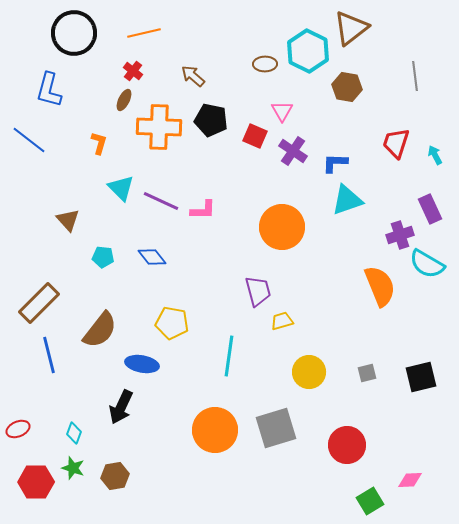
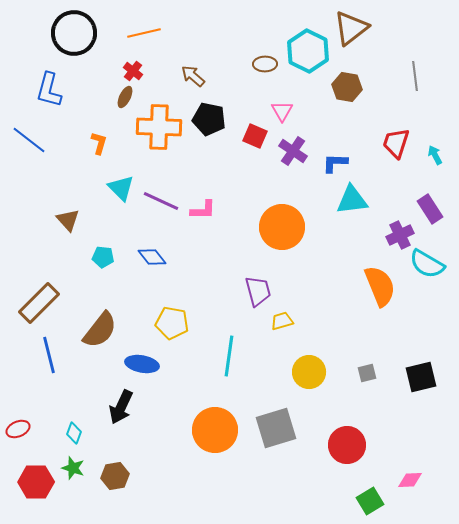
brown ellipse at (124, 100): moved 1 px right, 3 px up
black pentagon at (211, 120): moved 2 px left, 1 px up
cyan triangle at (347, 200): moved 5 px right; rotated 12 degrees clockwise
purple rectangle at (430, 209): rotated 8 degrees counterclockwise
purple cross at (400, 235): rotated 8 degrees counterclockwise
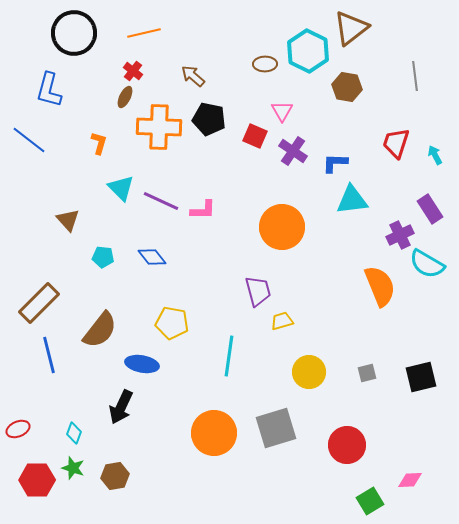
orange circle at (215, 430): moved 1 px left, 3 px down
red hexagon at (36, 482): moved 1 px right, 2 px up
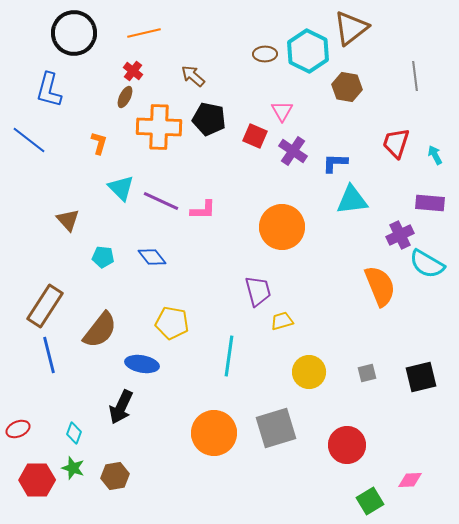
brown ellipse at (265, 64): moved 10 px up
purple rectangle at (430, 209): moved 6 px up; rotated 52 degrees counterclockwise
brown rectangle at (39, 303): moved 6 px right, 3 px down; rotated 12 degrees counterclockwise
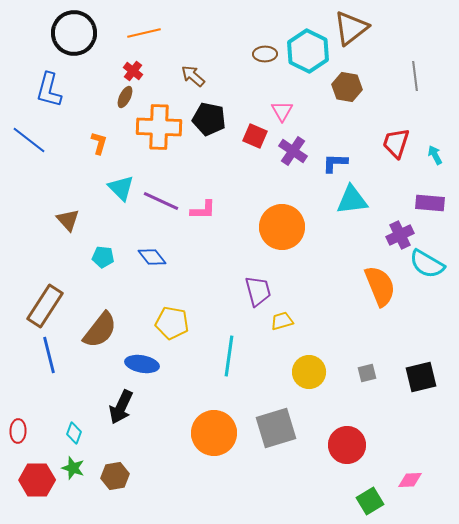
red ellipse at (18, 429): moved 2 px down; rotated 65 degrees counterclockwise
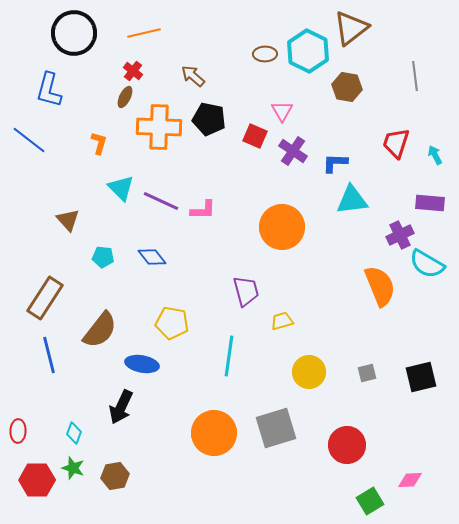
purple trapezoid at (258, 291): moved 12 px left
brown rectangle at (45, 306): moved 8 px up
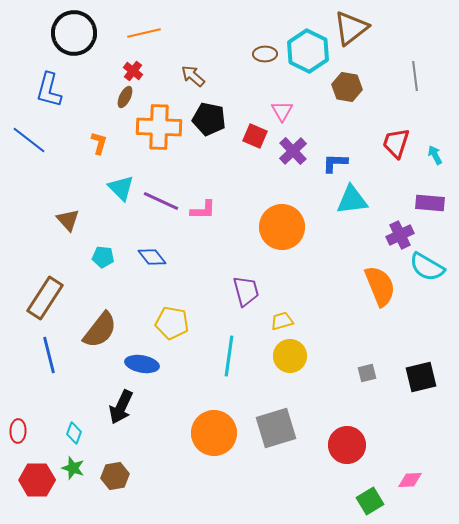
purple cross at (293, 151): rotated 12 degrees clockwise
cyan semicircle at (427, 264): moved 3 px down
yellow circle at (309, 372): moved 19 px left, 16 px up
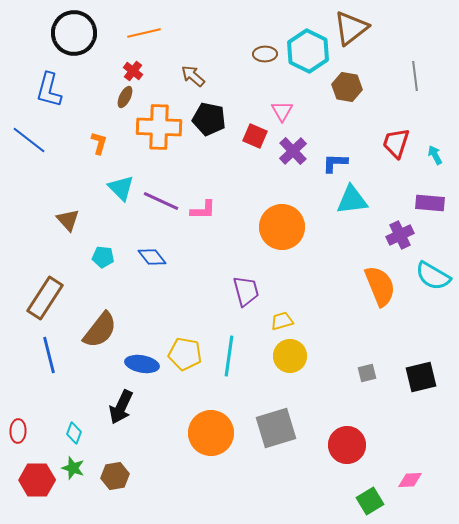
cyan semicircle at (427, 267): moved 6 px right, 9 px down
yellow pentagon at (172, 323): moved 13 px right, 31 px down
orange circle at (214, 433): moved 3 px left
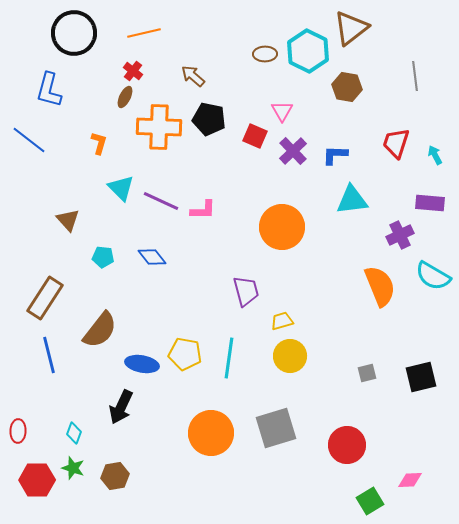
blue L-shape at (335, 163): moved 8 px up
cyan line at (229, 356): moved 2 px down
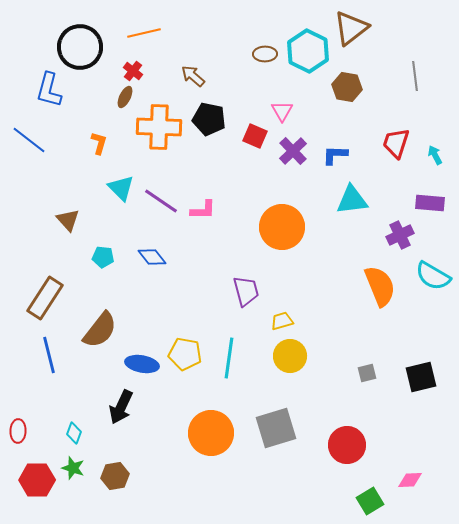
black circle at (74, 33): moved 6 px right, 14 px down
purple line at (161, 201): rotated 9 degrees clockwise
